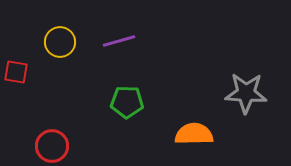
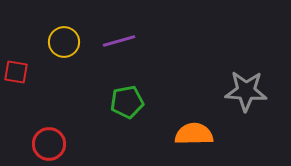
yellow circle: moved 4 px right
gray star: moved 2 px up
green pentagon: rotated 12 degrees counterclockwise
red circle: moved 3 px left, 2 px up
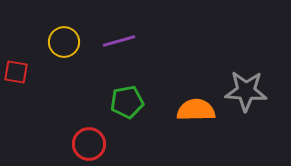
orange semicircle: moved 2 px right, 24 px up
red circle: moved 40 px right
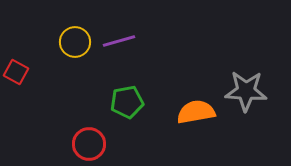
yellow circle: moved 11 px right
red square: rotated 20 degrees clockwise
orange semicircle: moved 2 px down; rotated 9 degrees counterclockwise
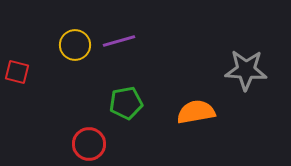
yellow circle: moved 3 px down
red square: moved 1 px right; rotated 15 degrees counterclockwise
gray star: moved 21 px up
green pentagon: moved 1 px left, 1 px down
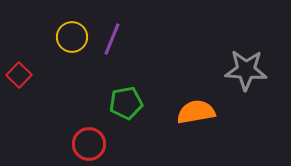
purple line: moved 7 px left, 2 px up; rotated 52 degrees counterclockwise
yellow circle: moved 3 px left, 8 px up
red square: moved 2 px right, 3 px down; rotated 30 degrees clockwise
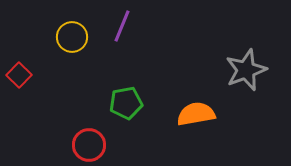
purple line: moved 10 px right, 13 px up
gray star: rotated 24 degrees counterclockwise
orange semicircle: moved 2 px down
red circle: moved 1 px down
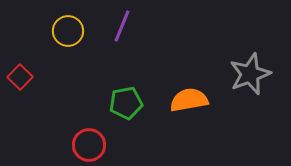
yellow circle: moved 4 px left, 6 px up
gray star: moved 4 px right, 4 px down
red square: moved 1 px right, 2 px down
orange semicircle: moved 7 px left, 14 px up
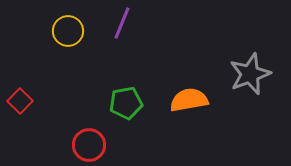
purple line: moved 3 px up
red square: moved 24 px down
